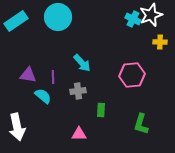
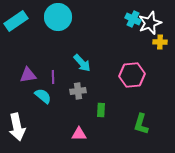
white star: moved 1 px left, 8 px down
purple triangle: rotated 18 degrees counterclockwise
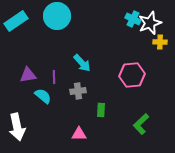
cyan circle: moved 1 px left, 1 px up
purple line: moved 1 px right
green L-shape: rotated 30 degrees clockwise
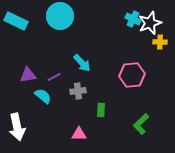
cyan circle: moved 3 px right
cyan rectangle: rotated 60 degrees clockwise
purple line: rotated 64 degrees clockwise
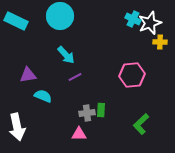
cyan arrow: moved 16 px left, 8 px up
purple line: moved 21 px right
gray cross: moved 9 px right, 22 px down
cyan semicircle: rotated 18 degrees counterclockwise
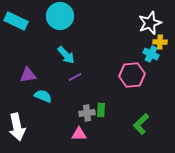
cyan cross: moved 18 px right, 35 px down
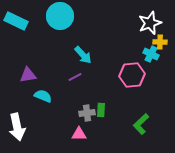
cyan arrow: moved 17 px right
